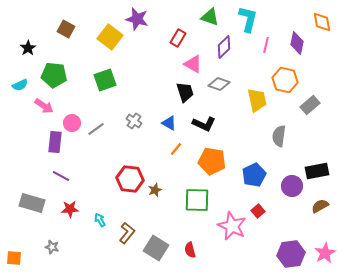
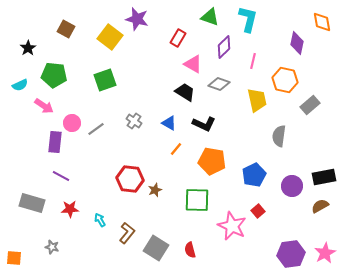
pink line at (266, 45): moved 13 px left, 16 px down
black trapezoid at (185, 92): rotated 40 degrees counterclockwise
black rectangle at (317, 171): moved 7 px right, 6 px down
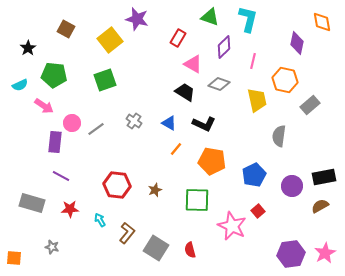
yellow square at (110, 37): moved 3 px down; rotated 15 degrees clockwise
red hexagon at (130, 179): moved 13 px left, 6 px down
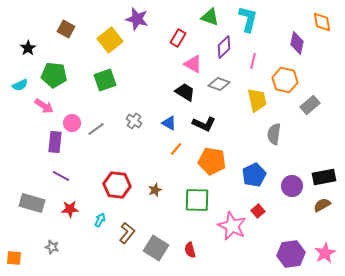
gray semicircle at (279, 136): moved 5 px left, 2 px up
brown semicircle at (320, 206): moved 2 px right, 1 px up
cyan arrow at (100, 220): rotated 56 degrees clockwise
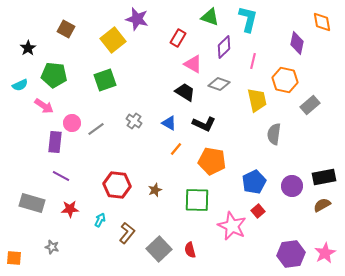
yellow square at (110, 40): moved 3 px right
blue pentagon at (254, 175): moved 7 px down
gray square at (156, 248): moved 3 px right, 1 px down; rotated 15 degrees clockwise
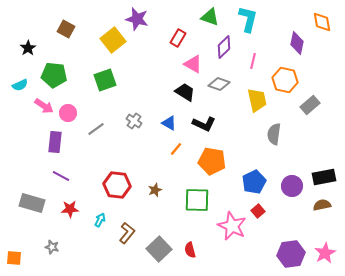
pink circle at (72, 123): moved 4 px left, 10 px up
brown semicircle at (322, 205): rotated 18 degrees clockwise
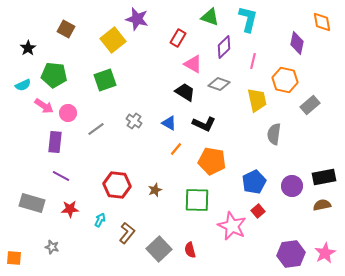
cyan semicircle at (20, 85): moved 3 px right
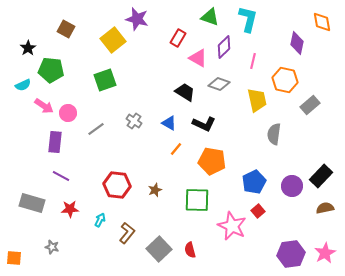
pink triangle at (193, 64): moved 5 px right, 6 px up
green pentagon at (54, 75): moved 3 px left, 5 px up
black rectangle at (324, 177): moved 3 px left, 1 px up; rotated 35 degrees counterclockwise
brown semicircle at (322, 205): moved 3 px right, 3 px down
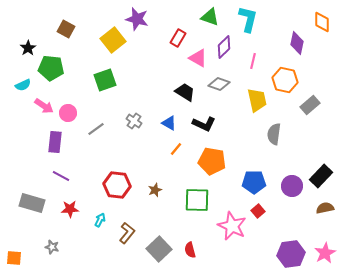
orange diamond at (322, 22): rotated 10 degrees clockwise
green pentagon at (51, 70): moved 2 px up
blue pentagon at (254, 182): rotated 25 degrees clockwise
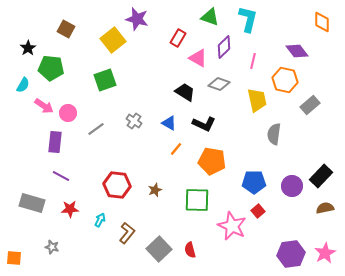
purple diamond at (297, 43): moved 8 px down; rotated 50 degrees counterclockwise
cyan semicircle at (23, 85): rotated 35 degrees counterclockwise
